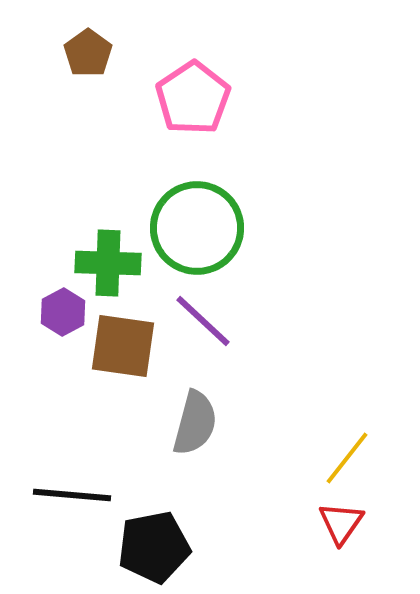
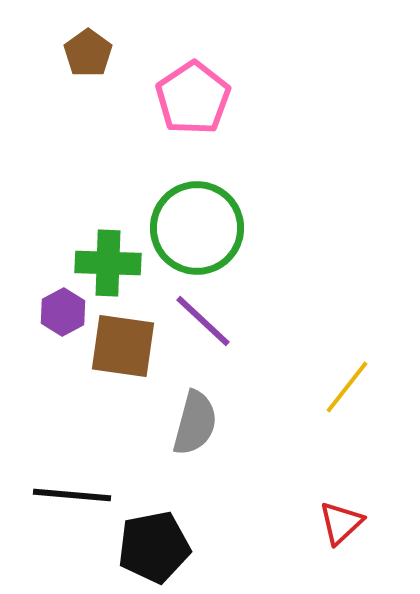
yellow line: moved 71 px up
red triangle: rotated 12 degrees clockwise
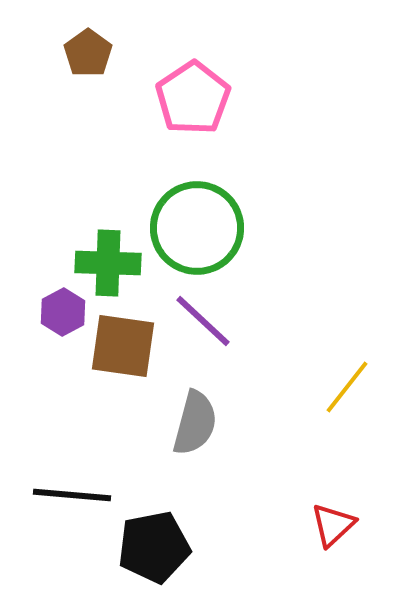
red triangle: moved 8 px left, 2 px down
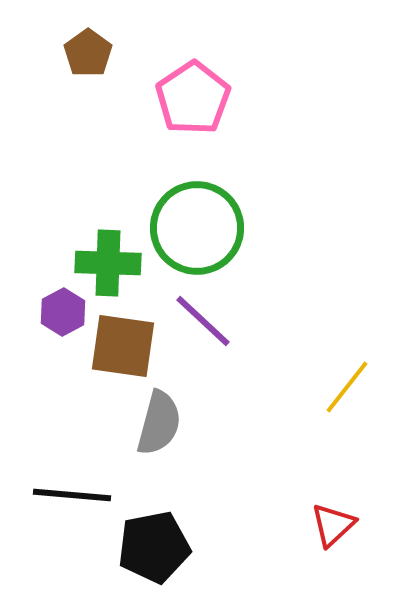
gray semicircle: moved 36 px left
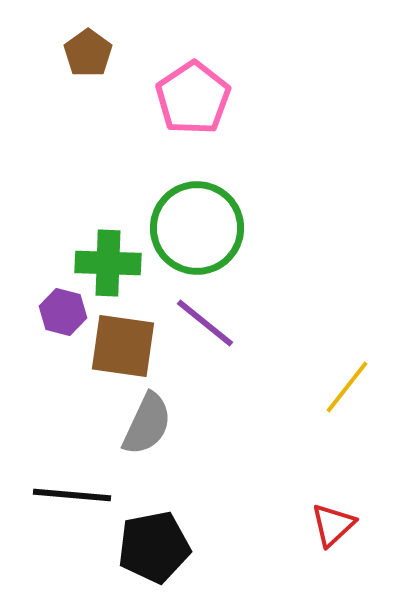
purple hexagon: rotated 18 degrees counterclockwise
purple line: moved 2 px right, 2 px down; rotated 4 degrees counterclockwise
gray semicircle: moved 12 px left, 1 px down; rotated 10 degrees clockwise
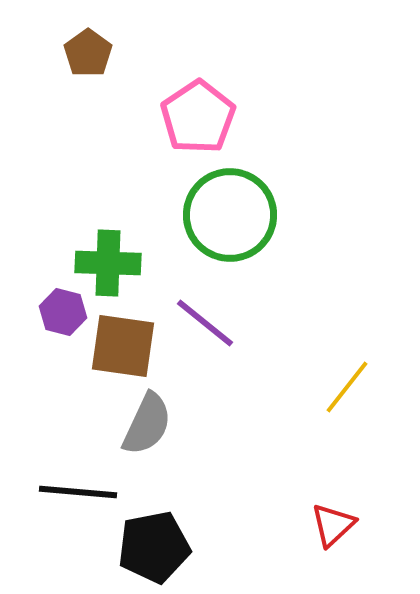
pink pentagon: moved 5 px right, 19 px down
green circle: moved 33 px right, 13 px up
black line: moved 6 px right, 3 px up
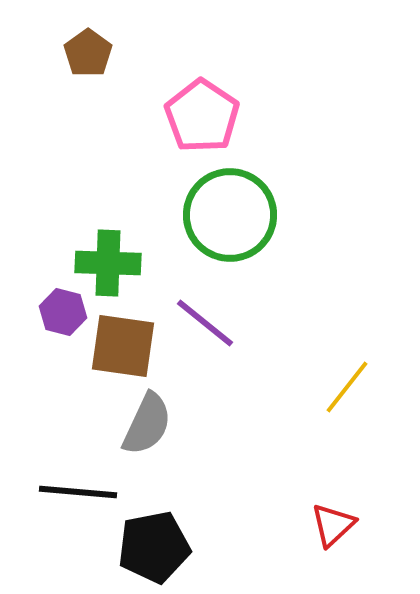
pink pentagon: moved 4 px right, 1 px up; rotated 4 degrees counterclockwise
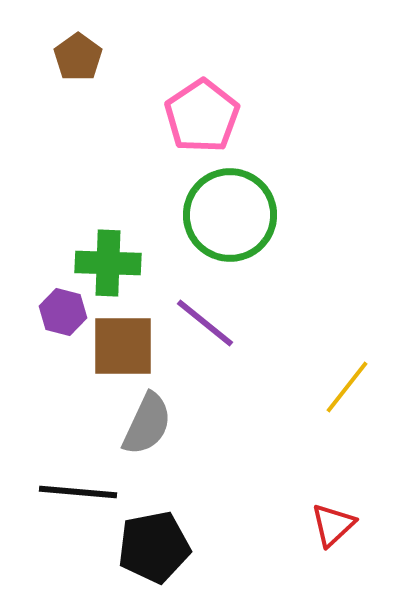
brown pentagon: moved 10 px left, 4 px down
pink pentagon: rotated 4 degrees clockwise
brown square: rotated 8 degrees counterclockwise
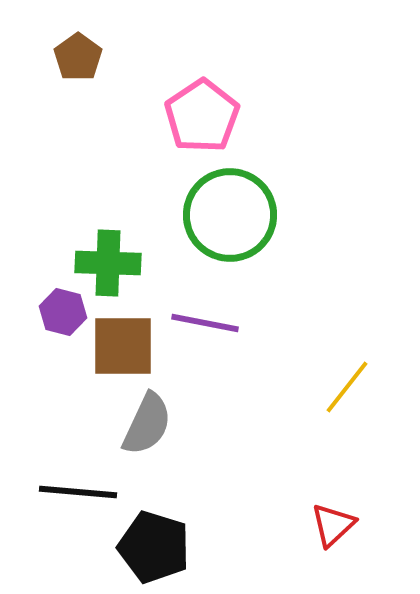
purple line: rotated 28 degrees counterclockwise
black pentagon: rotated 28 degrees clockwise
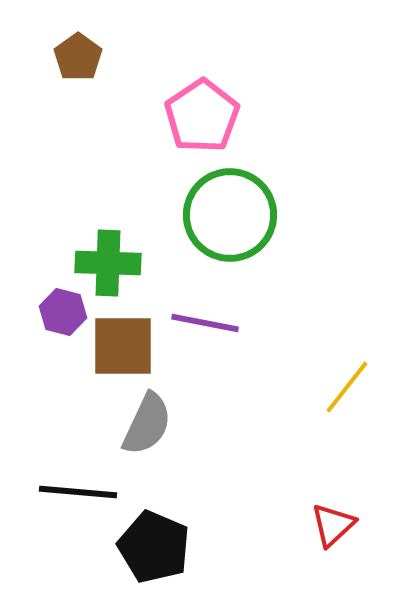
black pentagon: rotated 6 degrees clockwise
